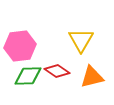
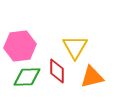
yellow triangle: moved 6 px left, 7 px down
red diamond: rotated 55 degrees clockwise
green diamond: moved 1 px left, 1 px down
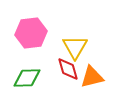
pink hexagon: moved 11 px right, 13 px up
red diamond: moved 11 px right, 2 px up; rotated 15 degrees counterclockwise
green diamond: moved 1 px down
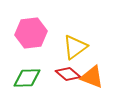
yellow triangle: rotated 24 degrees clockwise
red diamond: moved 5 px down; rotated 35 degrees counterclockwise
orange triangle: rotated 35 degrees clockwise
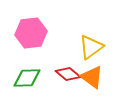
yellow triangle: moved 16 px right
orange triangle: rotated 15 degrees clockwise
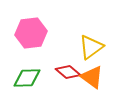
red diamond: moved 2 px up
